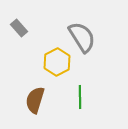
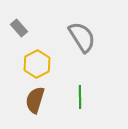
yellow hexagon: moved 20 px left, 2 px down
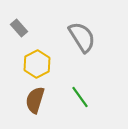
green line: rotated 35 degrees counterclockwise
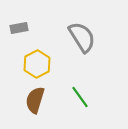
gray rectangle: rotated 60 degrees counterclockwise
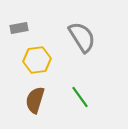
yellow hexagon: moved 4 px up; rotated 20 degrees clockwise
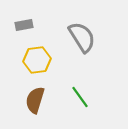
gray rectangle: moved 5 px right, 3 px up
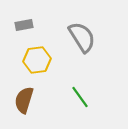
brown semicircle: moved 11 px left
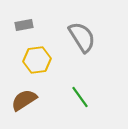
brown semicircle: rotated 40 degrees clockwise
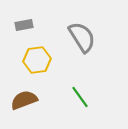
brown semicircle: rotated 12 degrees clockwise
